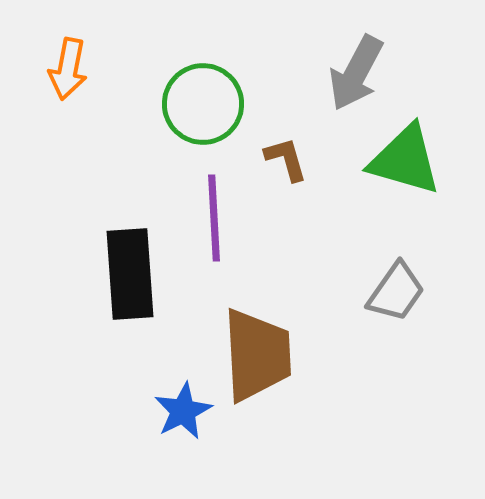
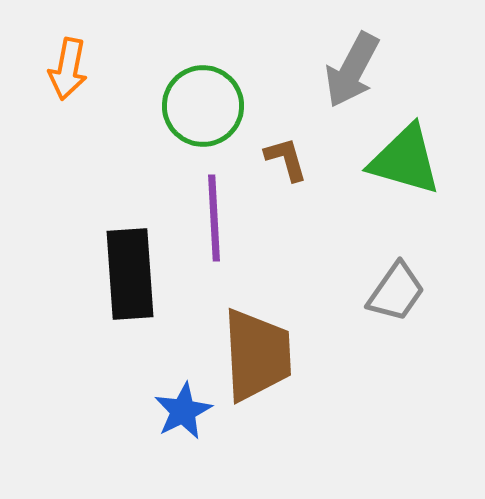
gray arrow: moved 4 px left, 3 px up
green circle: moved 2 px down
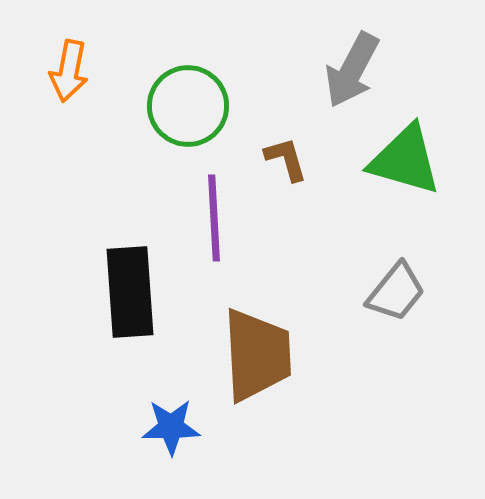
orange arrow: moved 1 px right, 2 px down
green circle: moved 15 px left
black rectangle: moved 18 px down
gray trapezoid: rotated 4 degrees clockwise
blue star: moved 12 px left, 16 px down; rotated 26 degrees clockwise
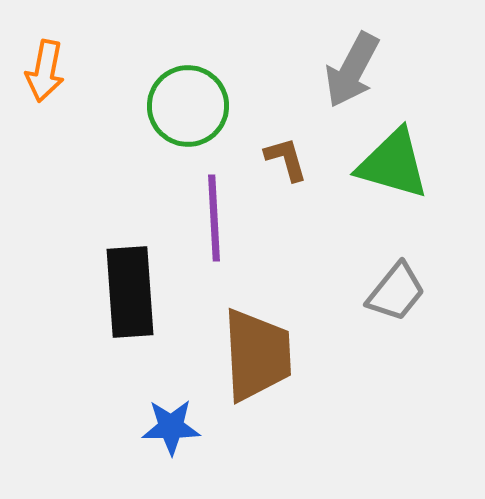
orange arrow: moved 24 px left
green triangle: moved 12 px left, 4 px down
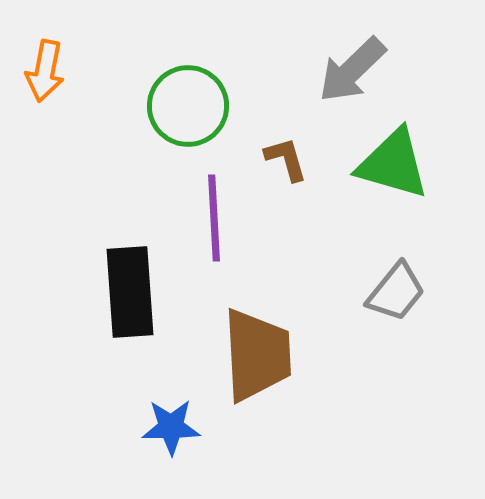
gray arrow: rotated 18 degrees clockwise
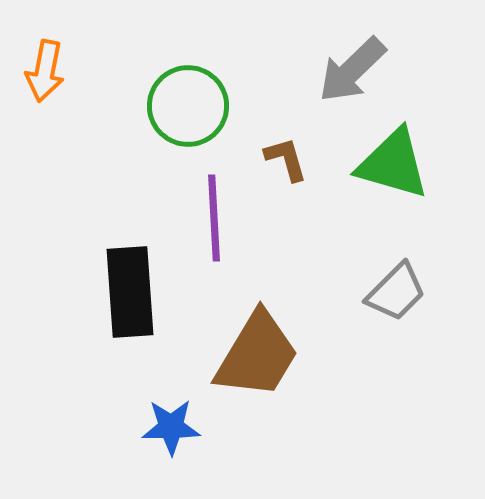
gray trapezoid: rotated 6 degrees clockwise
brown trapezoid: rotated 34 degrees clockwise
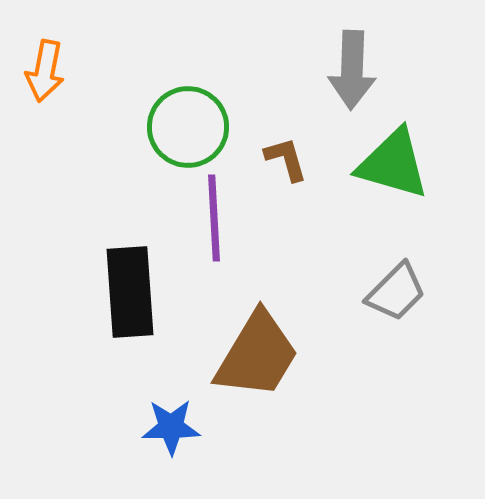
gray arrow: rotated 44 degrees counterclockwise
green circle: moved 21 px down
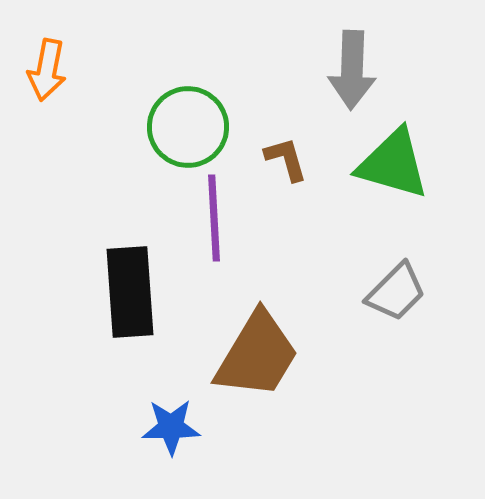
orange arrow: moved 2 px right, 1 px up
